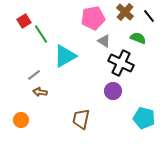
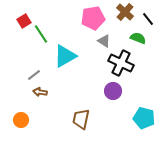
black line: moved 1 px left, 3 px down
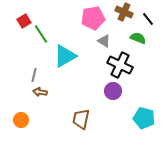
brown cross: moved 1 px left; rotated 18 degrees counterclockwise
black cross: moved 1 px left, 2 px down
gray line: rotated 40 degrees counterclockwise
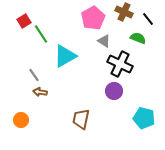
pink pentagon: rotated 20 degrees counterclockwise
black cross: moved 1 px up
gray line: rotated 48 degrees counterclockwise
purple circle: moved 1 px right
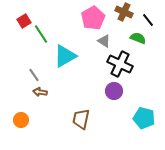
black line: moved 1 px down
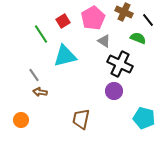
red square: moved 39 px right
cyan triangle: rotated 15 degrees clockwise
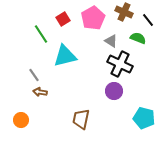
red square: moved 2 px up
gray triangle: moved 7 px right
